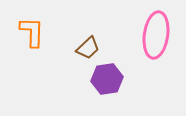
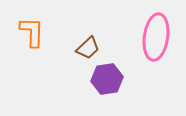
pink ellipse: moved 2 px down
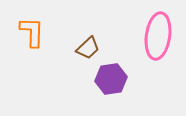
pink ellipse: moved 2 px right, 1 px up
purple hexagon: moved 4 px right
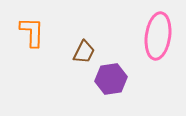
brown trapezoid: moved 4 px left, 4 px down; rotated 20 degrees counterclockwise
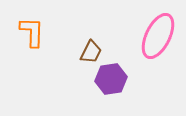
pink ellipse: rotated 18 degrees clockwise
brown trapezoid: moved 7 px right
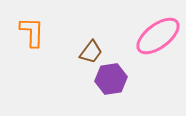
pink ellipse: rotated 27 degrees clockwise
brown trapezoid: rotated 10 degrees clockwise
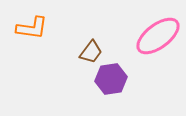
orange L-shape: moved 4 px up; rotated 96 degrees clockwise
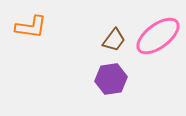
orange L-shape: moved 1 px left, 1 px up
brown trapezoid: moved 23 px right, 12 px up
